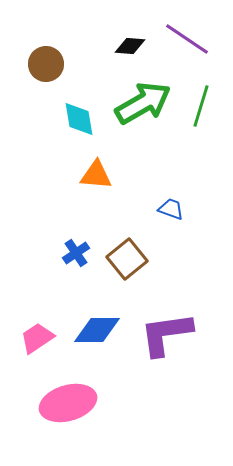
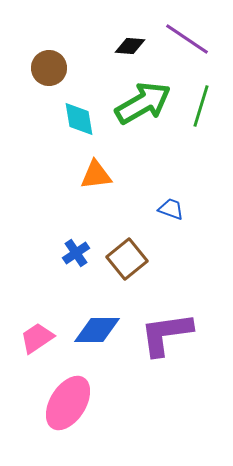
brown circle: moved 3 px right, 4 px down
orange triangle: rotated 12 degrees counterclockwise
pink ellipse: rotated 42 degrees counterclockwise
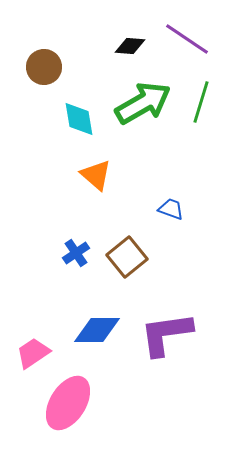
brown circle: moved 5 px left, 1 px up
green line: moved 4 px up
orange triangle: rotated 48 degrees clockwise
brown square: moved 2 px up
pink trapezoid: moved 4 px left, 15 px down
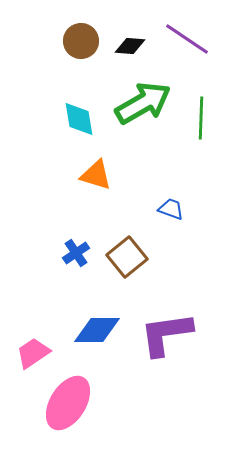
brown circle: moved 37 px right, 26 px up
green line: moved 16 px down; rotated 15 degrees counterclockwise
orange triangle: rotated 24 degrees counterclockwise
